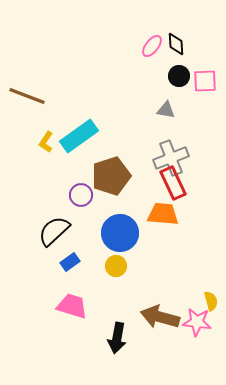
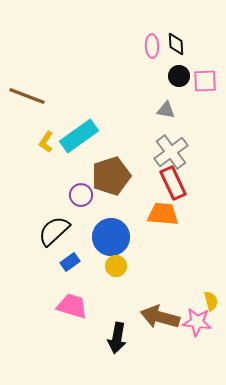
pink ellipse: rotated 40 degrees counterclockwise
gray cross: moved 6 px up; rotated 16 degrees counterclockwise
blue circle: moved 9 px left, 4 px down
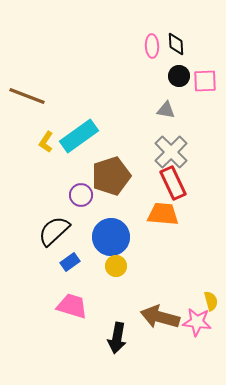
gray cross: rotated 8 degrees counterclockwise
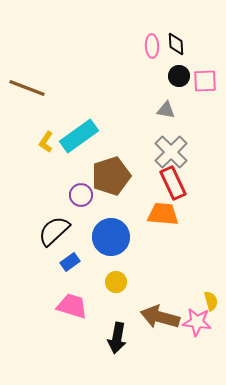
brown line: moved 8 px up
yellow circle: moved 16 px down
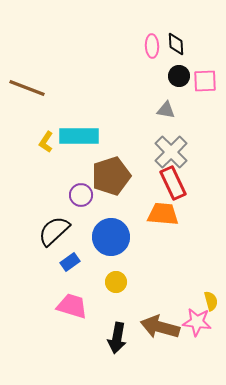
cyan rectangle: rotated 36 degrees clockwise
brown arrow: moved 10 px down
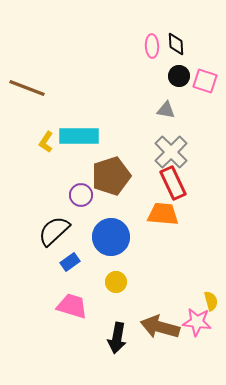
pink square: rotated 20 degrees clockwise
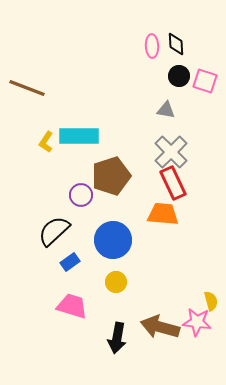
blue circle: moved 2 px right, 3 px down
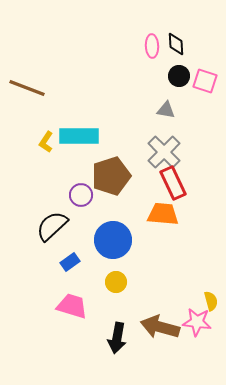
gray cross: moved 7 px left
black semicircle: moved 2 px left, 5 px up
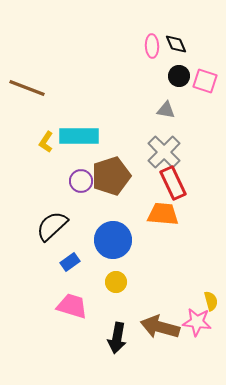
black diamond: rotated 20 degrees counterclockwise
purple circle: moved 14 px up
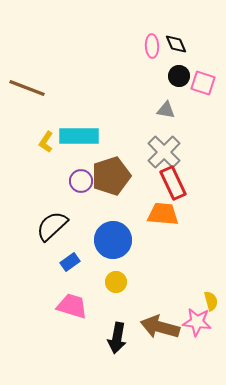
pink square: moved 2 px left, 2 px down
